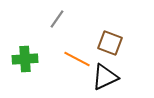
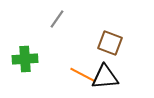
orange line: moved 6 px right, 16 px down
black triangle: rotated 20 degrees clockwise
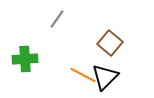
brown square: rotated 20 degrees clockwise
black triangle: rotated 40 degrees counterclockwise
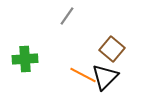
gray line: moved 10 px right, 3 px up
brown square: moved 2 px right, 6 px down
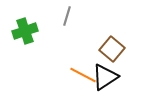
gray line: rotated 18 degrees counterclockwise
green cross: moved 28 px up; rotated 15 degrees counterclockwise
black triangle: rotated 12 degrees clockwise
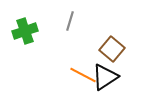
gray line: moved 3 px right, 5 px down
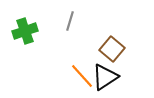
orange line: moved 1 px left, 1 px down; rotated 20 degrees clockwise
